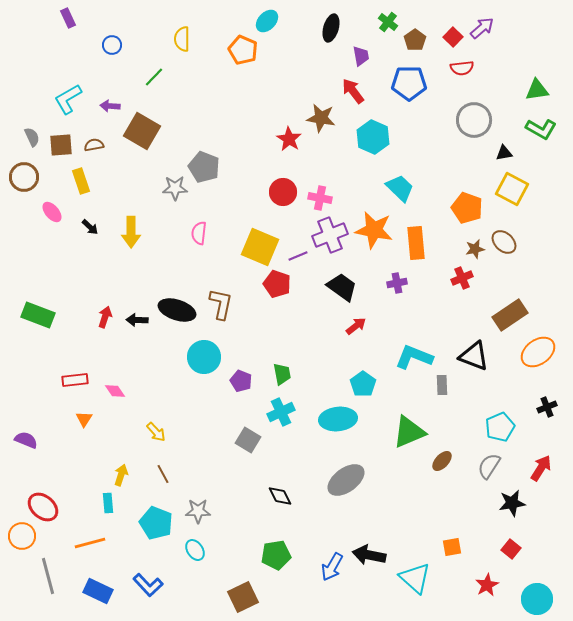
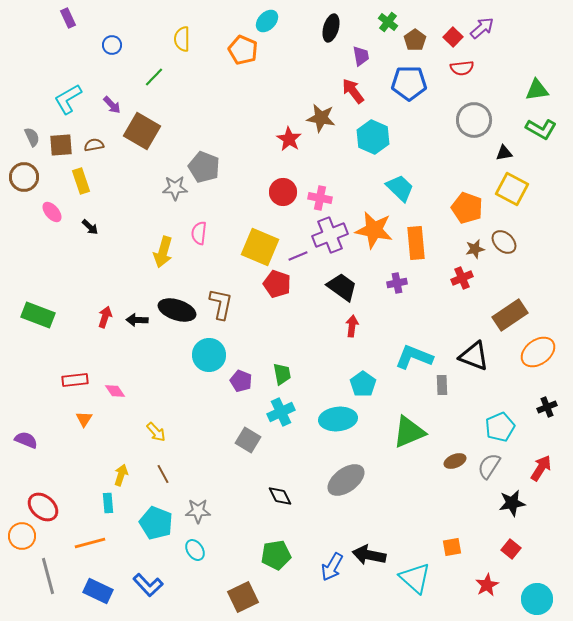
purple arrow at (110, 106): moved 2 px right, 1 px up; rotated 138 degrees counterclockwise
yellow arrow at (131, 232): moved 32 px right, 20 px down; rotated 16 degrees clockwise
red arrow at (356, 326): moved 4 px left; rotated 45 degrees counterclockwise
cyan circle at (204, 357): moved 5 px right, 2 px up
brown ellipse at (442, 461): moved 13 px right; rotated 25 degrees clockwise
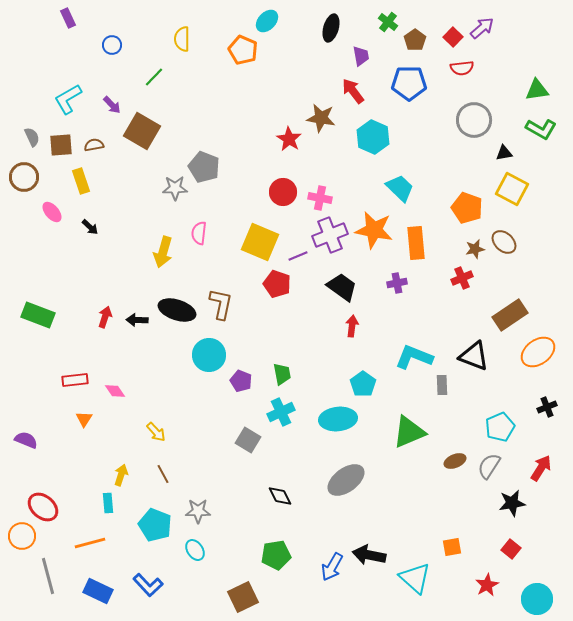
yellow square at (260, 247): moved 5 px up
cyan pentagon at (156, 523): moved 1 px left, 2 px down
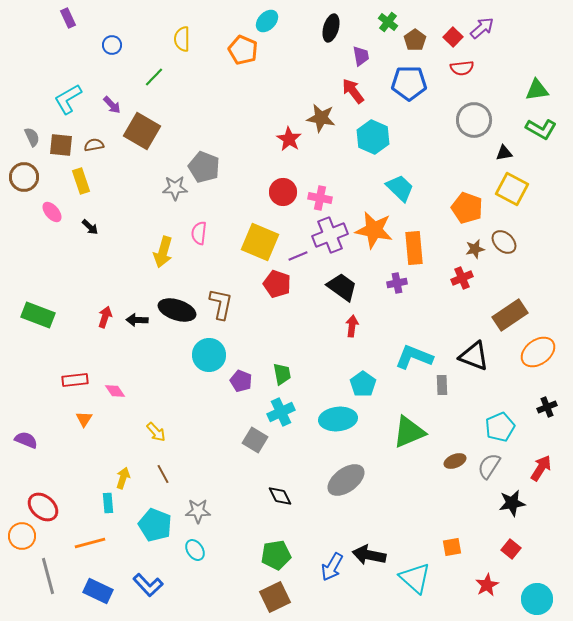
brown square at (61, 145): rotated 10 degrees clockwise
orange rectangle at (416, 243): moved 2 px left, 5 px down
gray square at (248, 440): moved 7 px right
yellow arrow at (121, 475): moved 2 px right, 3 px down
brown square at (243, 597): moved 32 px right
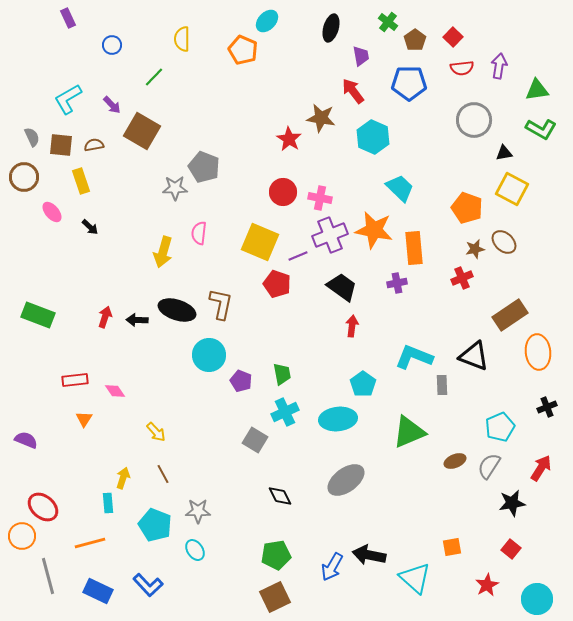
purple arrow at (482, 28): moved 17 px right, 38 px down; rotated 40 degrees counterclockwise
orange ellipse at (538, 352): rotated 60 degrees counterclockwise
cyan cross at (281, 412): moved 4 px right
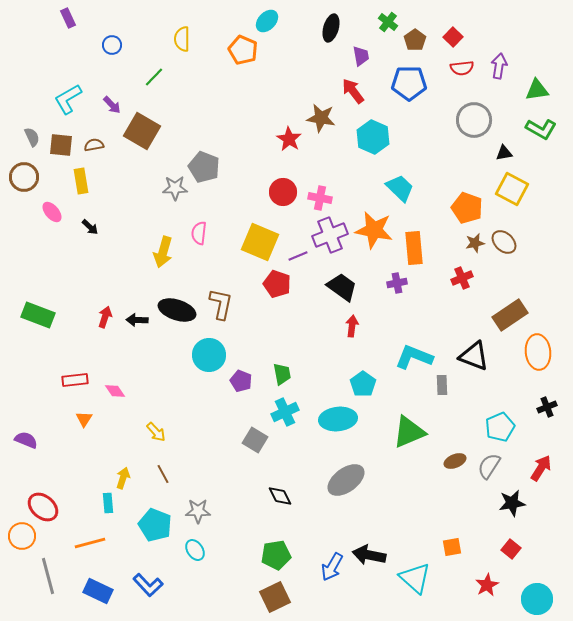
yellow rectangle at (81, 181): rotated 10 degrees clockwise
brown star at (475, 249): moved 6 px up
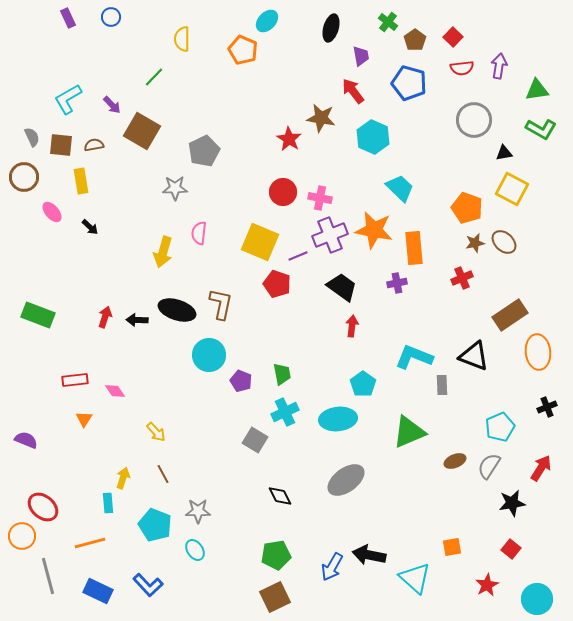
blue circle at (112, 45): moved 1 px left, 28 px up
blue pentagon at (409, 83): rotated 16 degrees clockwise
gray pentagon at (204, 167): moved 16 px up; rotated 24 degrees clockwise
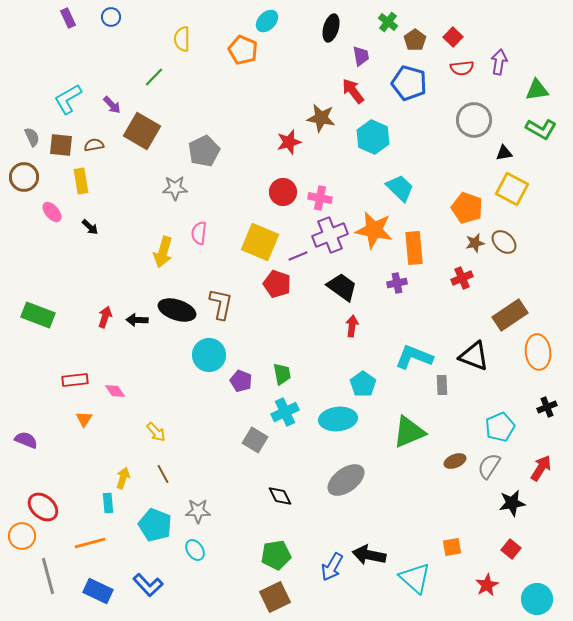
purple arrow at (499, 66): moved 4 px up
red star at (289, 139): moved 3 px down; rotated 25 degrees clockwise
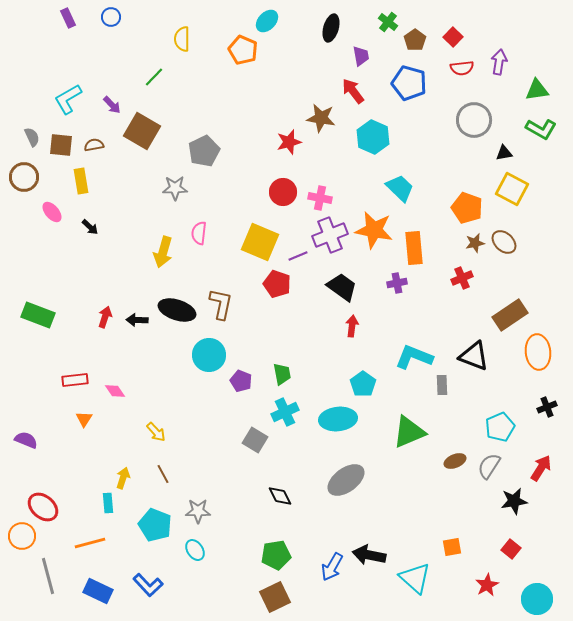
black star at (512, 503): moved 2 px right, 2 px up
